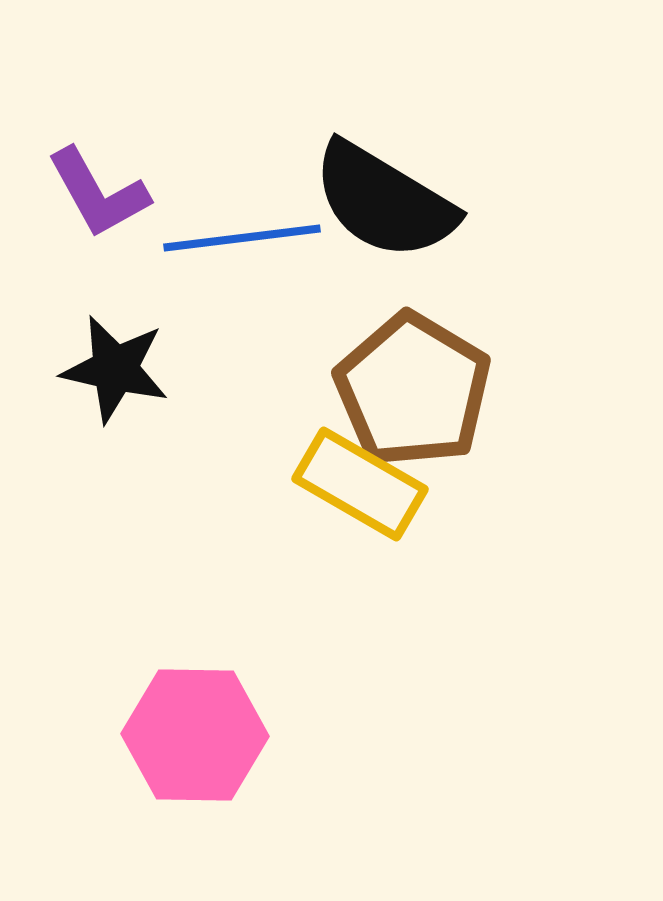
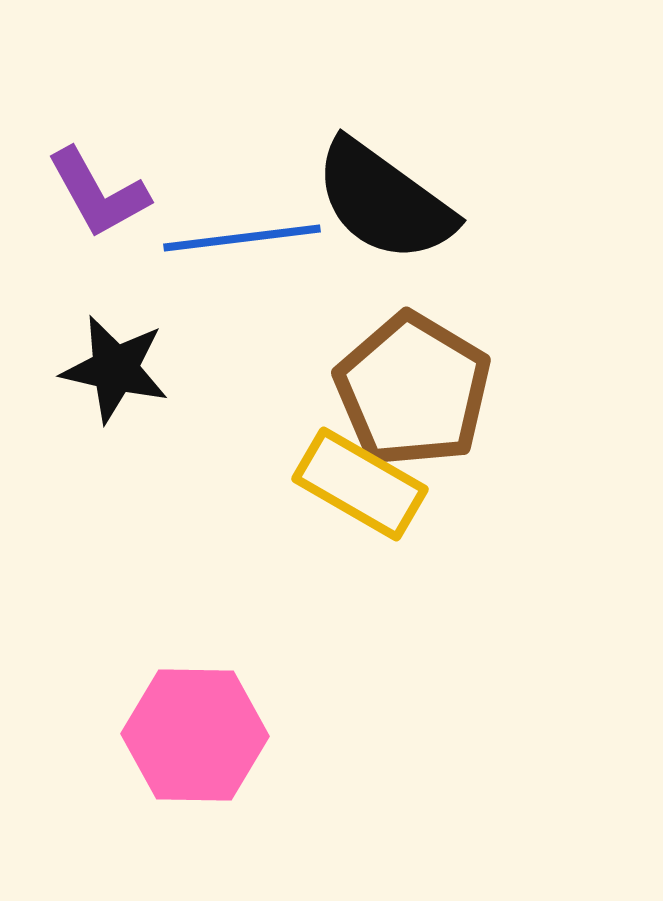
black semicircle: rotated 5 degrees clockwise
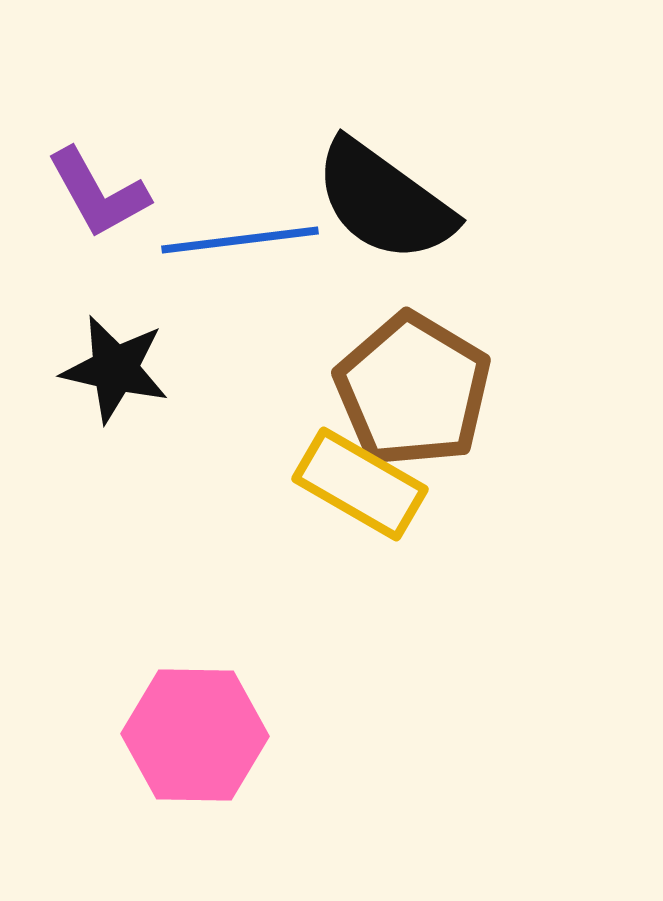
blue line: moved 2 px left, 2 px down
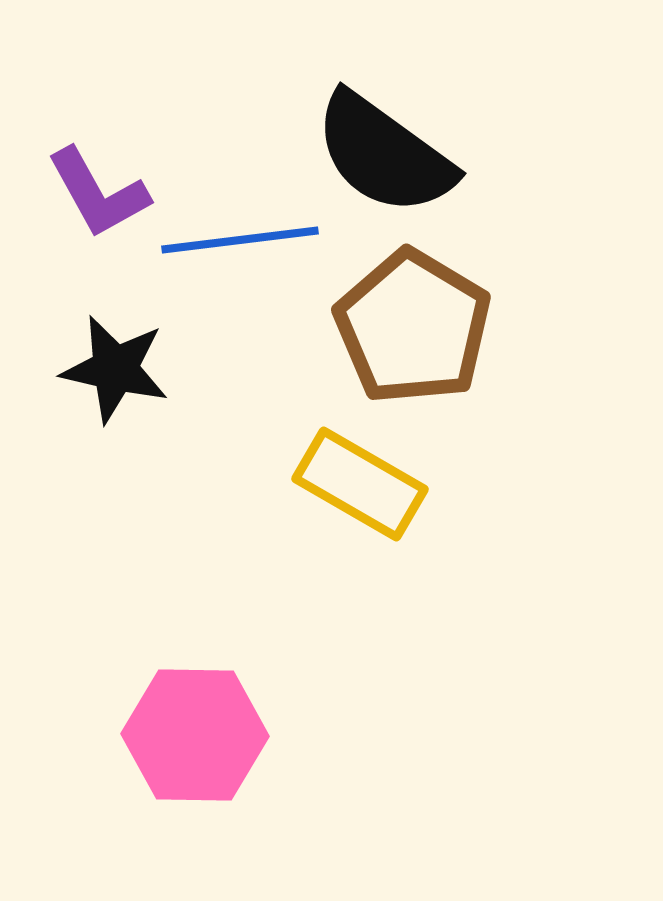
black semicircle: moved 47 px up
brown pentagon: moved 63 px up
